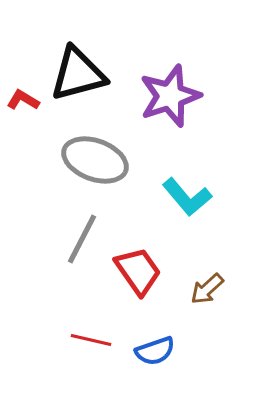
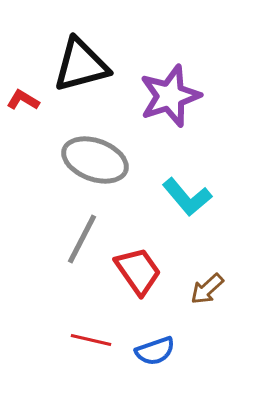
black triangle: moved 3 px right, 9 px up
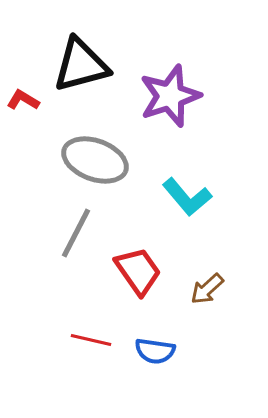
gray line: moved 6 px left, 6 px up
blue semicircle: rotated 27 degrees clockwise
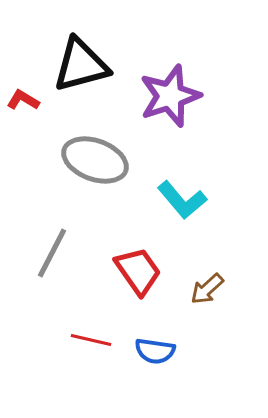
cyan L-shape: moved 5 px left, 3 px down
gray line: moved 24 px left, 20 px down
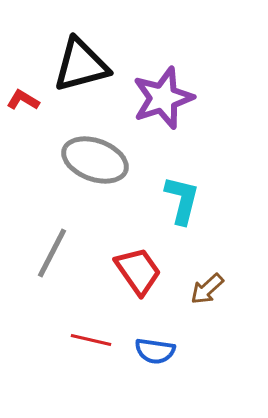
purple star: moved 7 px left, 2 px down
cyan L-shape: rotated 126 degrees counterclockwise
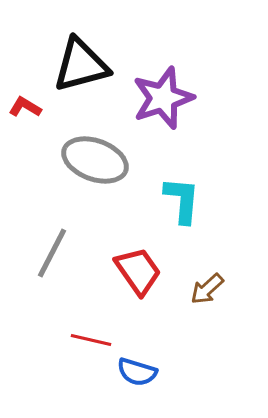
red L-shape: moved 2 px right, 7 px down
cyan L-shape: rotated 9 degrees counterclockwise
blue semicircle: moved 18 px left, 21 px down; rotated 9 degrees clockwise
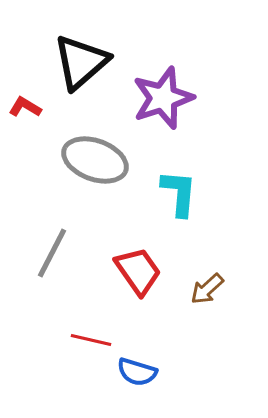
black triangle: moved 3 px up; rotated 26 degrees counterclockwise
cyan L-shape: moved 3 px left, 7 px up
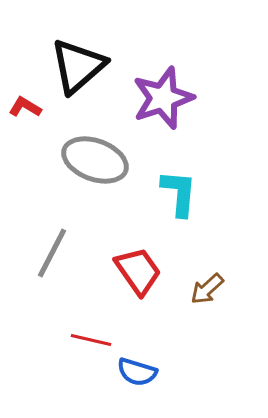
black triangle: moved 3 px left, 4 px down
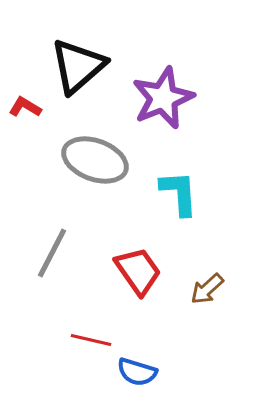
purple star: rotated 4 degrees counterclockwise
cyan L-shape: rotated 9 degrees counterclockwise
